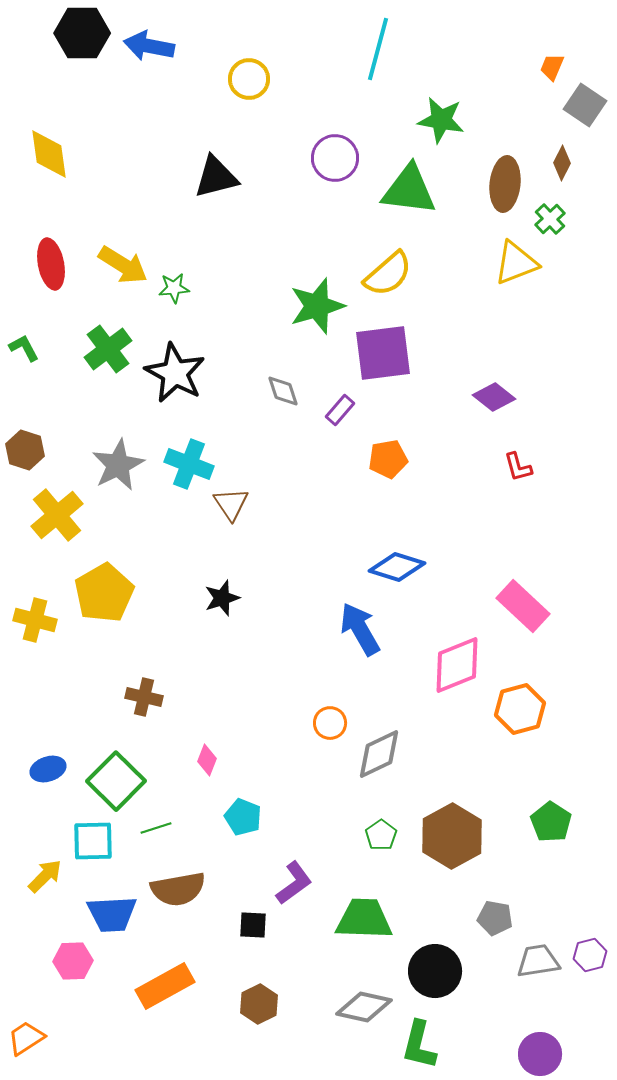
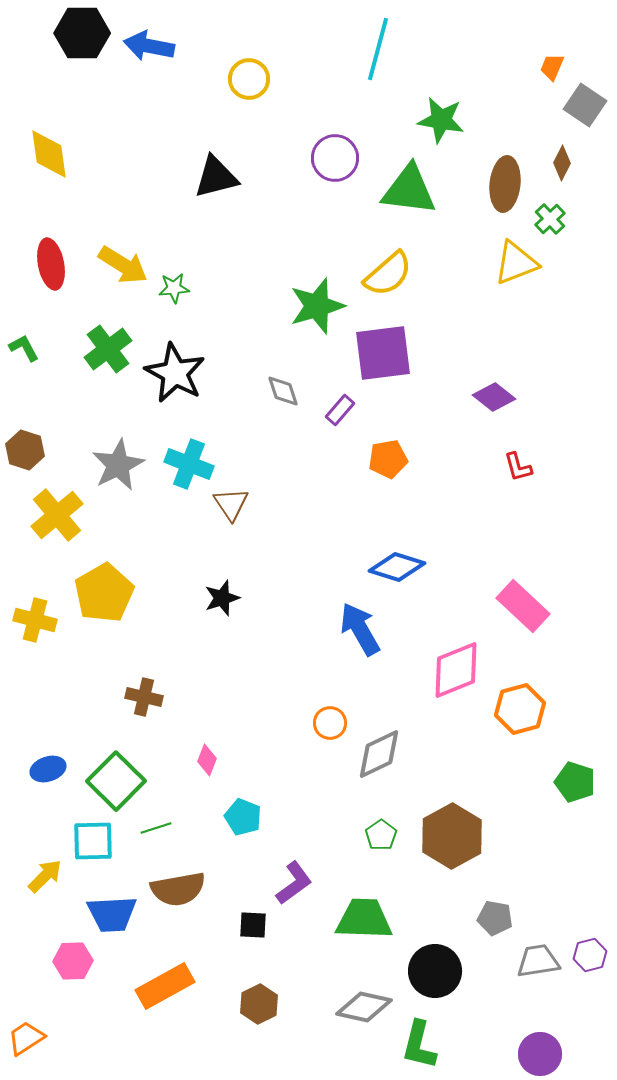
pink diamond at (457, 665): moved 1 px left, 5 px down
green pentagon at (551, 822): moved 24 px right, 40 px up; rotated 15 degrees counterclockwise
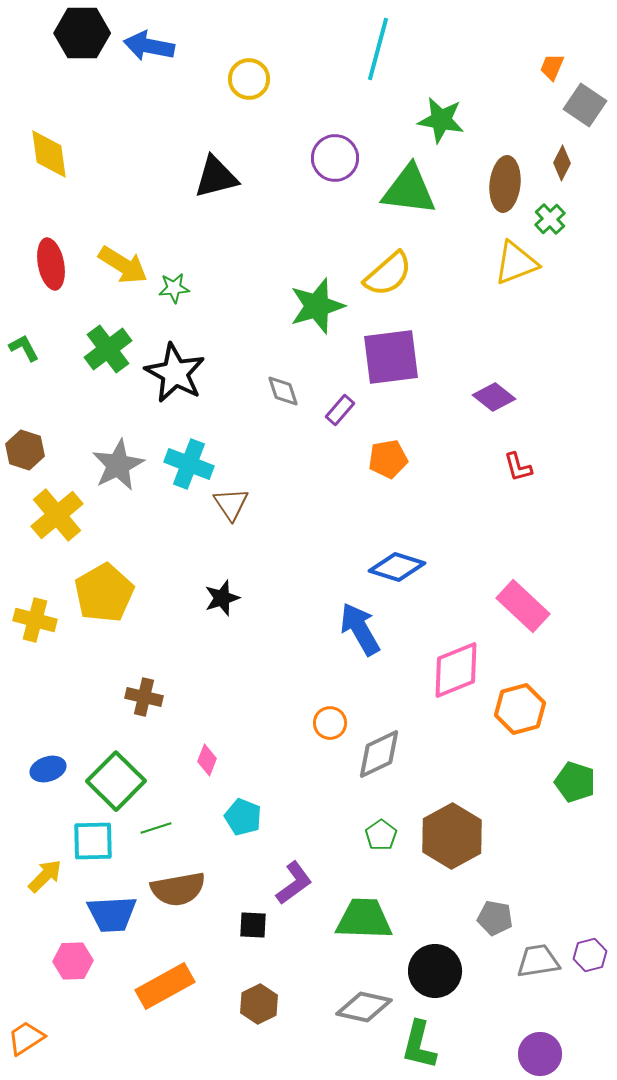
purple square at (383, 353): moved 8 px right, 4 px down
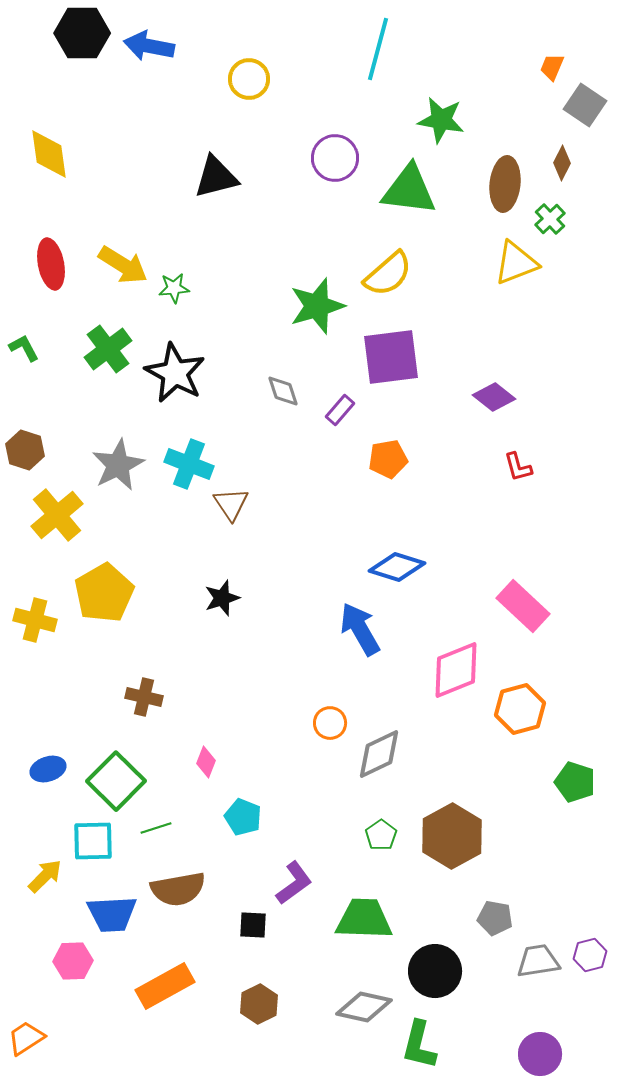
pink diamond at (207, 760): moved 1 px left, 2 px down
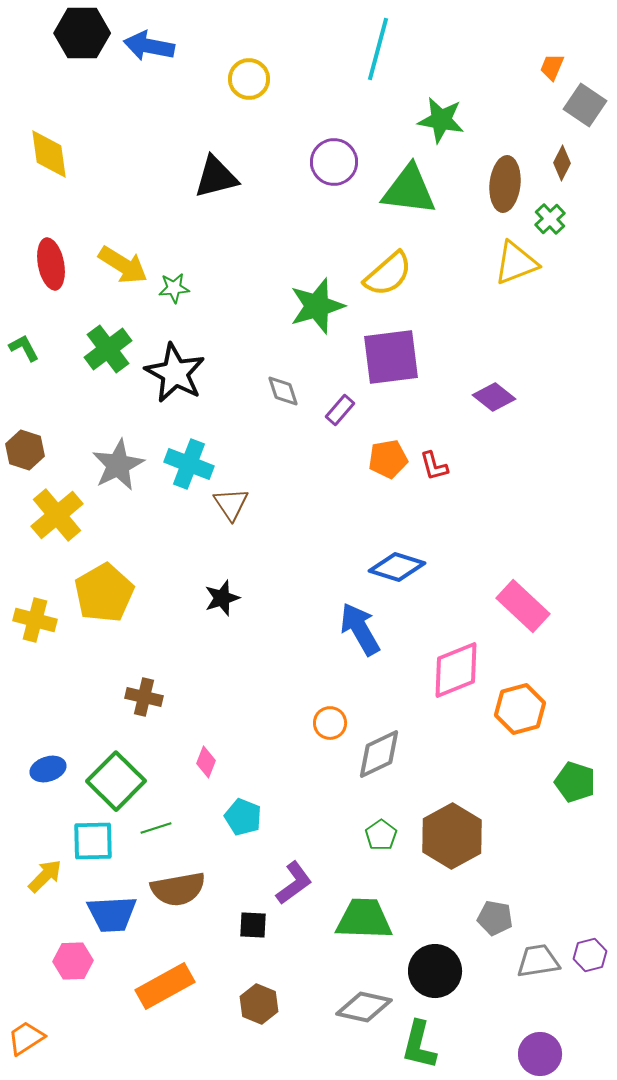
purple circle at (335, 158): moved 1 px left, 4 px down
red L-shape at (518, 467): moved 84 px left, 1 px up
brown hexagon at (259, 1004): rotated 12 degrees counterclockwise
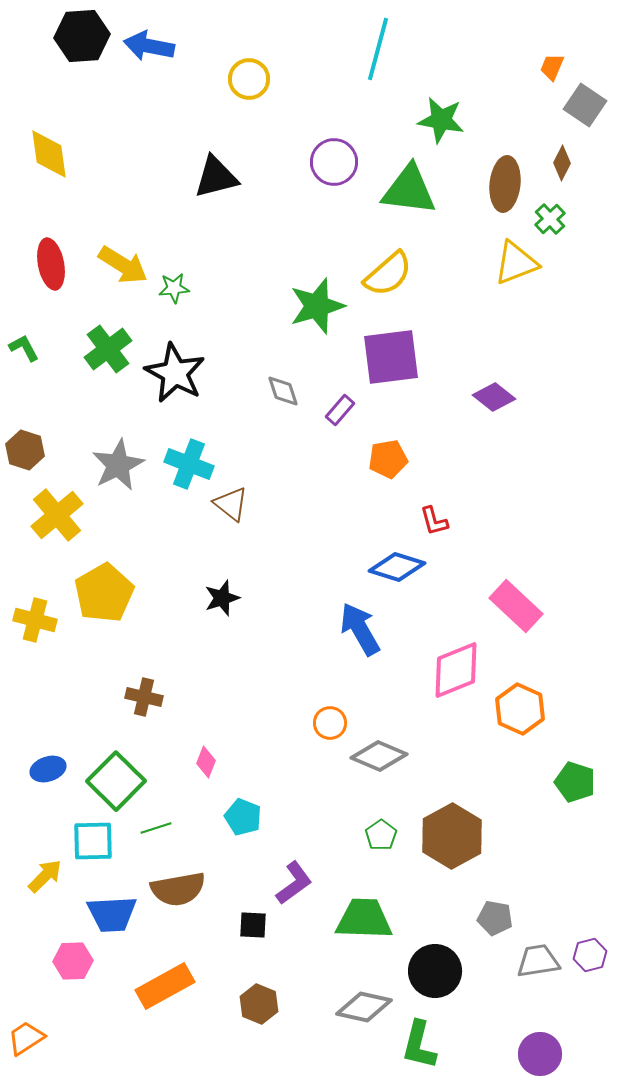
black hexagon at (82, 33): moved 3 px down; rotated 4 degrees counterclockwise
red L-shape at (434, 466): moved 55 px down
brown triangle at (231, 504): rotated 18 degrees counterclockwise
pink rectangle at (523, 606): moved 7 px left
orange hexagon at (520, 709): rotated 21 degrees counterclockwise
gray diamond at (379, 754): moved 2 px down; rotated 48 degrees clockwise
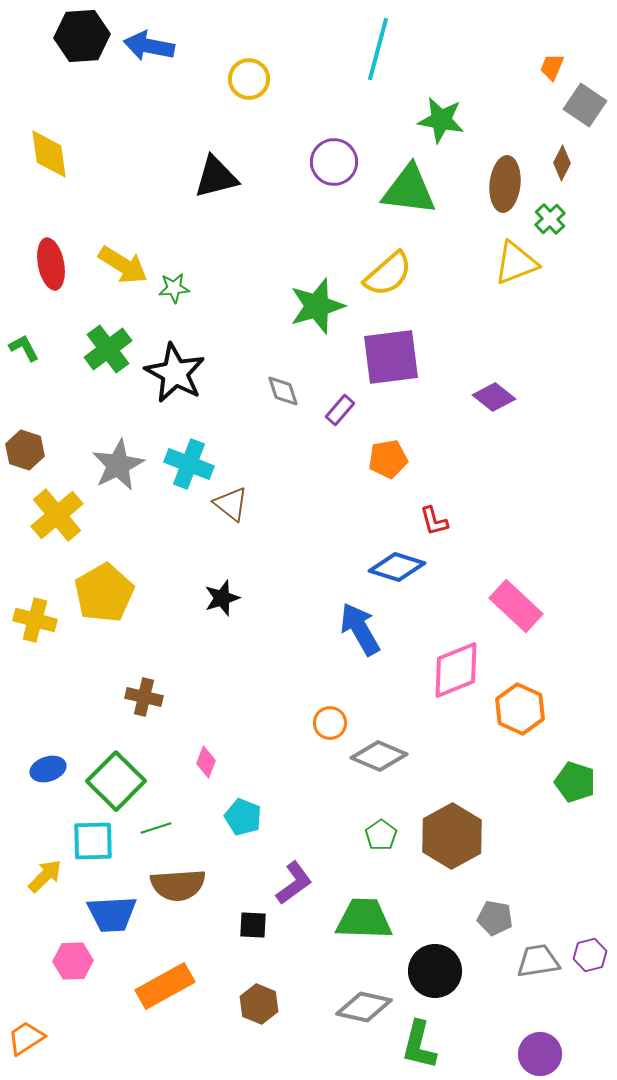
brown semicircle at (178, 889): moved 4 px up; rotated 6 degrees clockwise
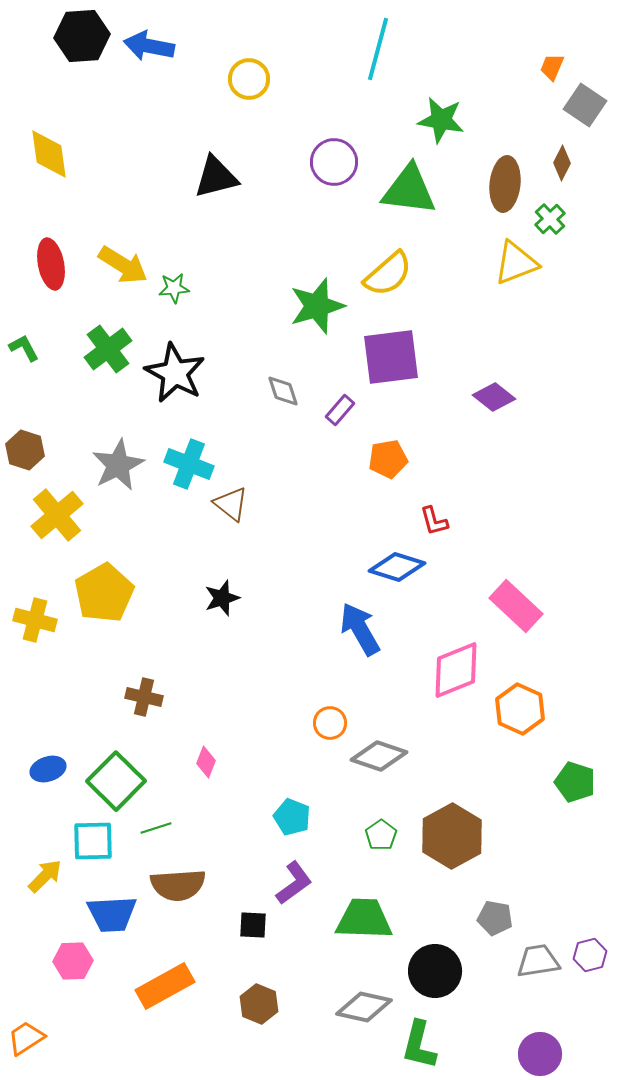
gray diamond at (379, 756): rotated 4 degrees counterclockwise
cyan pentagon at (243, 817): moved 49 px right
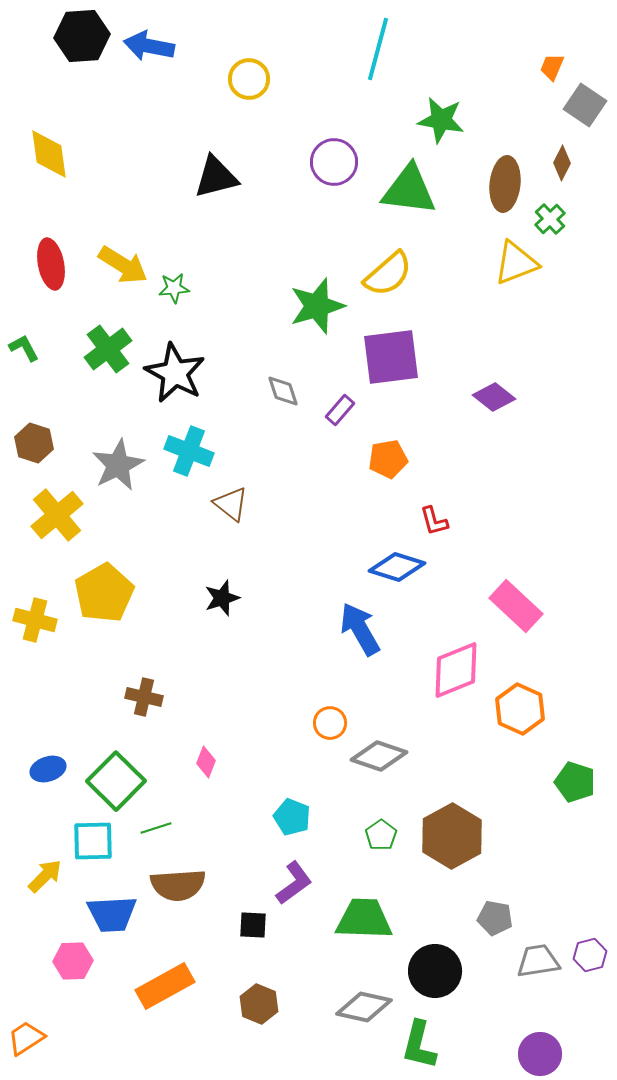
brown hexagon at (25, 450): moved 9 px right, 7 px up
cyan cross at (189, 464): moved 13 px up
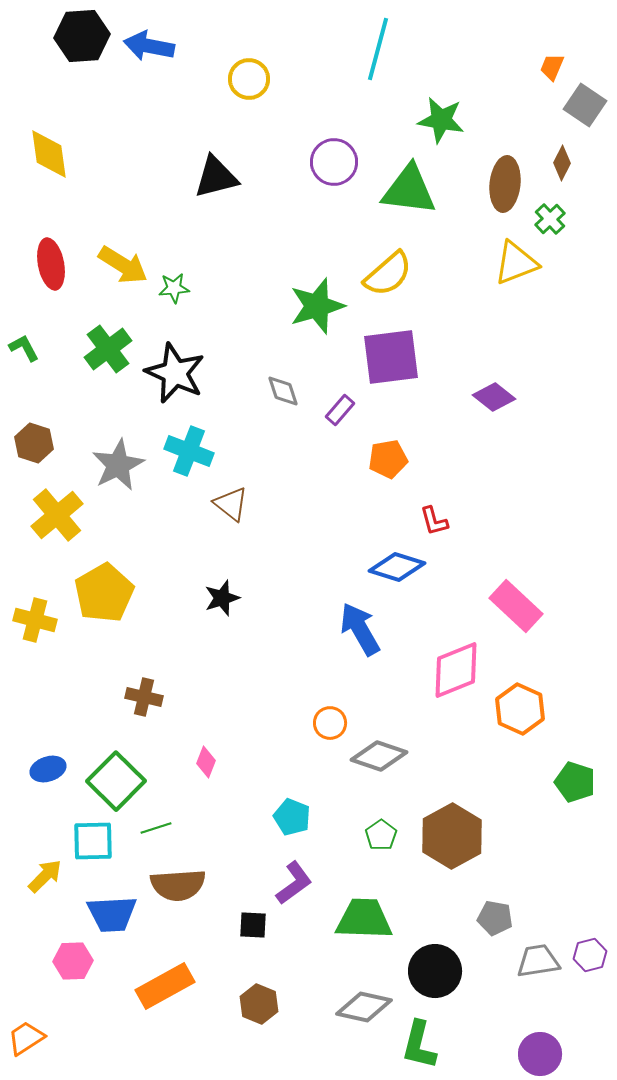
black star at (175, 373): rotated 4 degrees counterclockwise
